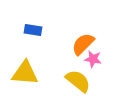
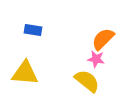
orange semicircle: moved 20 px right, 5 px up
pink star: moved 3 px right
yellow semicircle: moved 9 px right
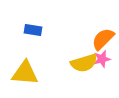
pink star: moved 6 px right; rotated 24 degrees counterclockwise
yellow semicircle: moved 3 px left, 18 px up; rotated 124 degrees clockwise
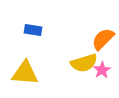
pink star: moved 11 px down; rotated 18 degrees counterclockwise
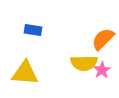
yellow semicircle: rotated 16 degrees clockwise
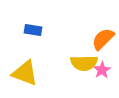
yellow triangle: rotated 16 degrees clockwise
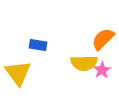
blue rectangle: moved 5 px right, 15 px down
yellow triangle: moved 7 px left; rotated 32 degrees clockwise
